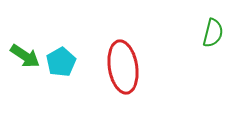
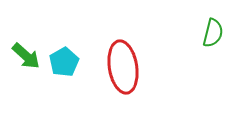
green arrow: moved 1 px right; rotated 8 degrees clockwise
cyan pentagon: moved 3 px right
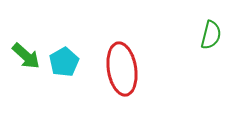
green semicircle: moved 2 px left, 2 px down
red ellipse: moved 1 px left, 2 px down
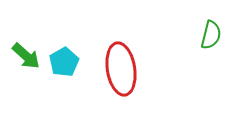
red ellipse: moved 1 px left
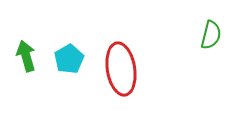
green arrow: rotated 148 degrees counterclockwise
cyan pentagon: moved 5 px right, 3 px up
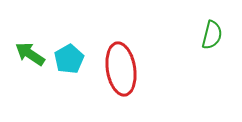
green semicircle: moved 1 px right
green arrow: moved 4 px right, 2 px up; rotated 40 degrees counterclockwise
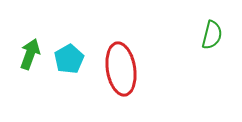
green arrow: rotated 76 degrees clockwise
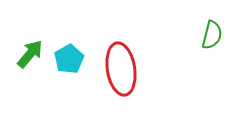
green arrow: rotated 20 degrees clockwise
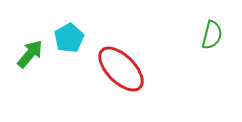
cyan pentagon: moved 21 px up
red ellipse: rotated 36 degrees counterclockwise
